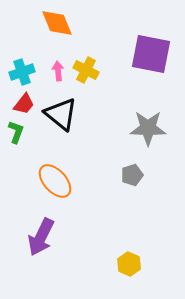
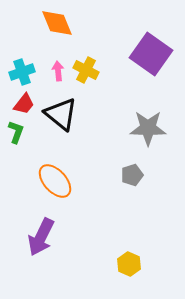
purple square: rotated 24 degrees clockwise
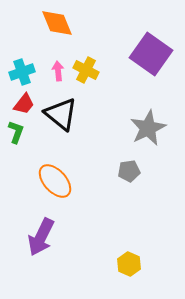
gray star: rotated 27 degrees counterclockwise
gray pentagon: moved 3 px left, 4 px up; rotated 10 degrees clockwise
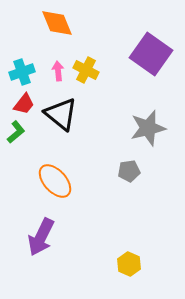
gray star: rotated 12 degrees clockwise
green L-shape: rotated 30 degrees clockwise
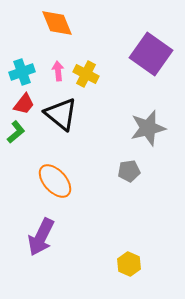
yellow cross: moved 4 px down
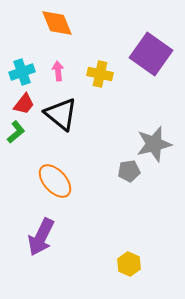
yellow cross: moved 14 px right; rotated 15 degrees counterclockwise
gray star: moved 6 px right, 16 px down
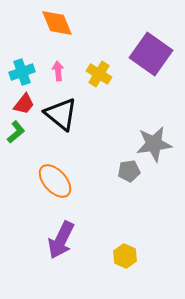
yellow cross: moved 1 px left; rotated 20 degrees clockwise
gray star: rotated 6 degrees clockwise
purple arrow: moved 20 px right, 3 px down
yellow hexagon: moved 4 px left, 8 px up
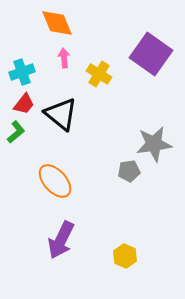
pink arrow: moved 6 px right, 13 px up
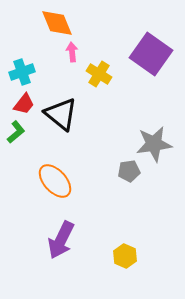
pink arrow: moved 8 px right, 6 px up
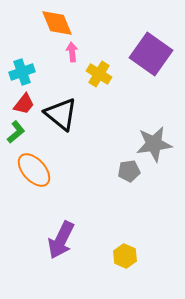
orange ellipse: moved 21 px left, 11 px up
